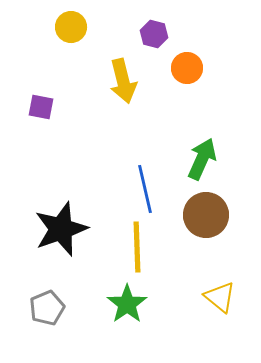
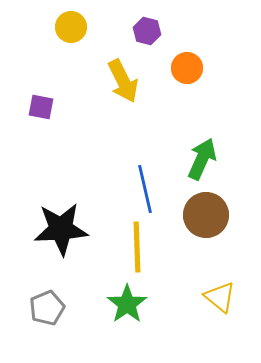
purple hexagon: moved 7 px left, 3 px up
yellow arrow: rotated 12 degrees counterclockwise
black star: rotated 16 degrees clockwise
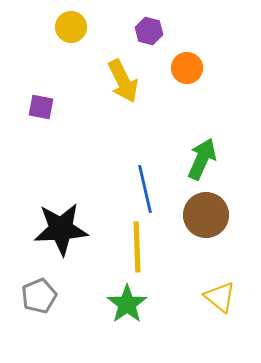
purple hexagon: moved 2 px right
gray pentagon: moved 8 px left, 12 px up
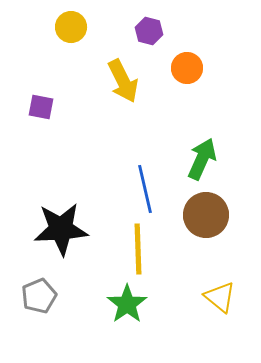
yellow line: moved 1 px right, 2 px down
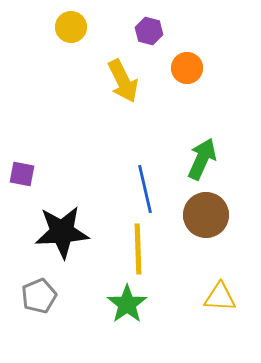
purple square: moved 19 px left, 67 px down
black star: moved 1 px right, 3 px down
yellow triangle: rotated 36 degrees counterclockwise
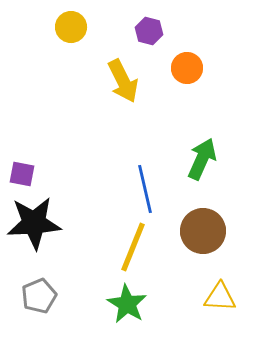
brown circle: moved 3 px left, 16 px down
black star: moved 28 px left, 9 px up
yellow line: moved 5 px left, 2 px up; rotated 24 degrees clockwise
green star: rotated 6 degrees counterclockwise
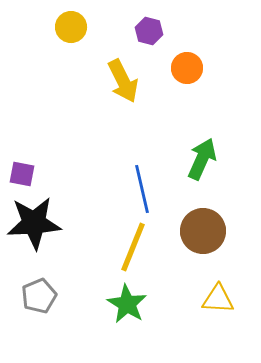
blue line: moved 3 px left
yellow triangle: moved 2 px left, 2 px down
